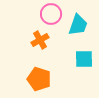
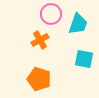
cyan trapezoid: moved 1 px up
cyan square: rotated 12 degrees clockwise
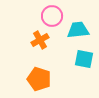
pink circle: moved 1 px right, 2 px down
cyan trapezoid: moved 6 px down; rotated 115 degrees counterclockwise
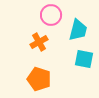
pink circle: moved 1 px left, 1 px up
cyan trapezoid: rotated 110 degrees clockwise
orange cross: moved 1 px left, 2 px down
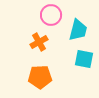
orange pentagon: moved 1 px right, 2 px up; rotated 20 degrees counterclockwise
